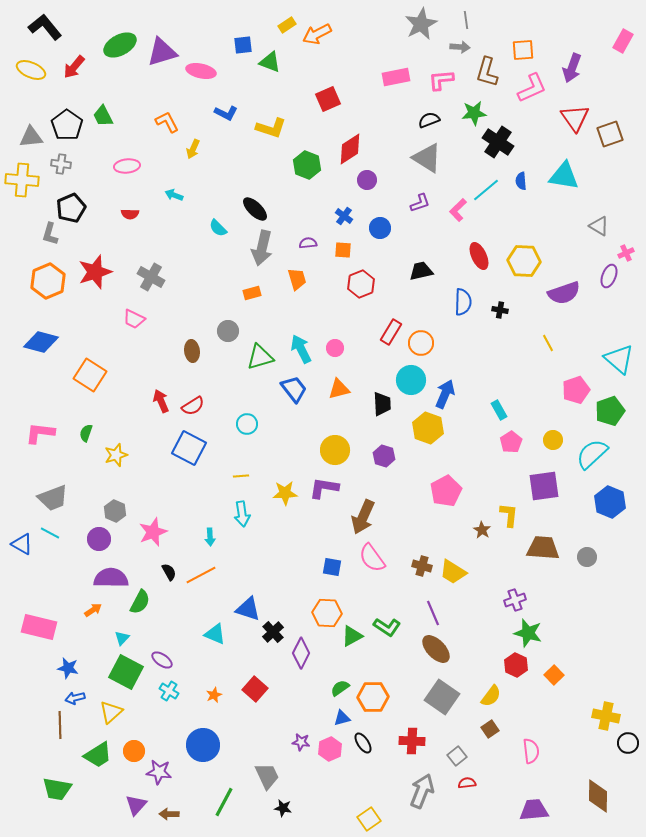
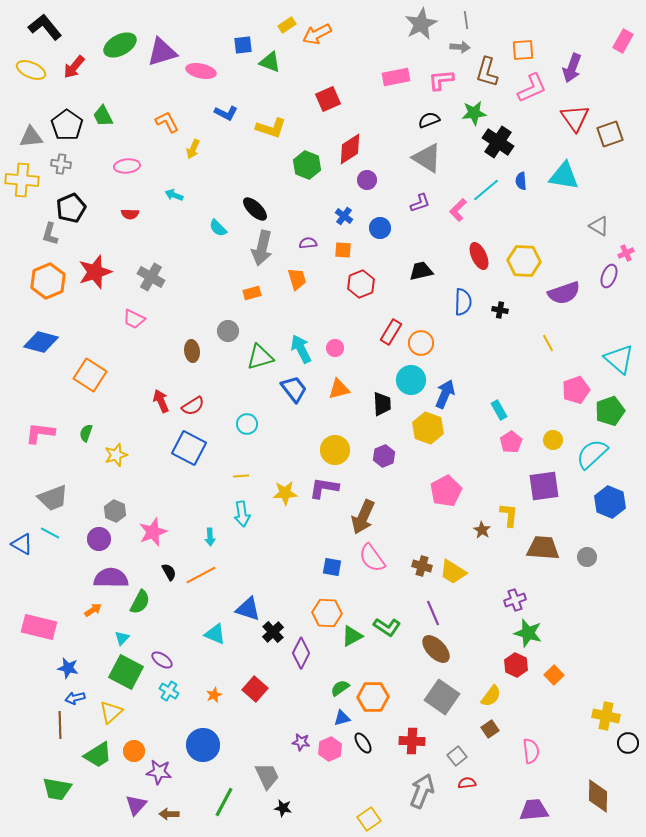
purple hexagon at (384, 456): rotated 20 degrees clockwise
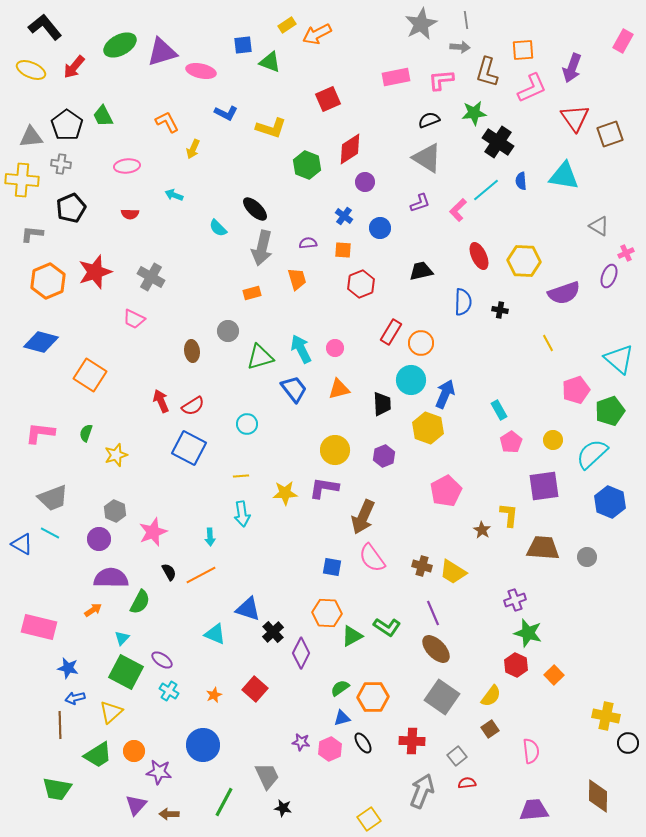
purple circle at (367, 180): moved 2 px left, 2 px down
gray L-shape at (50, 234): moved 18 px left; rotated 80 degrees clockwise
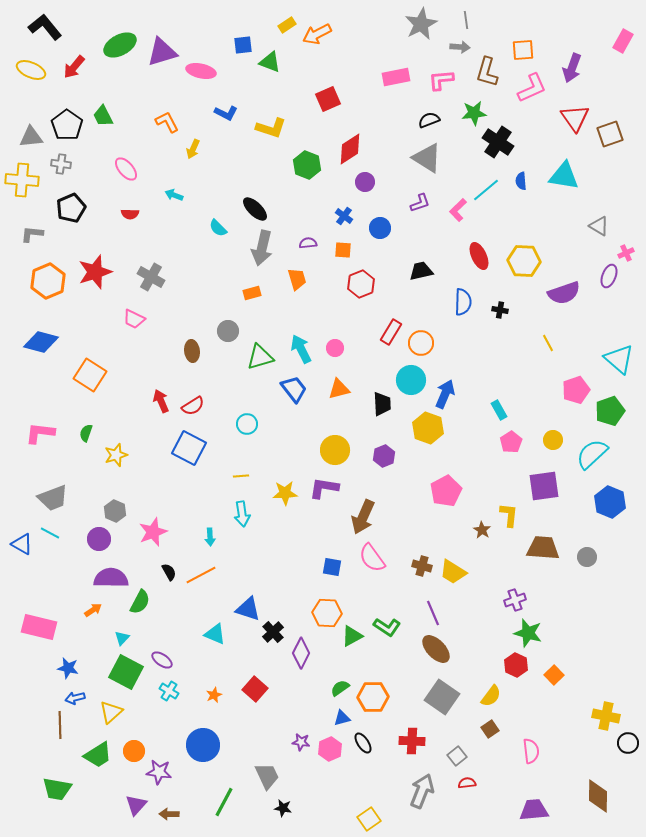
pink ellipse at (127, 166): moved 1 px left, 3 px down; rotated 55 degrees clockwise
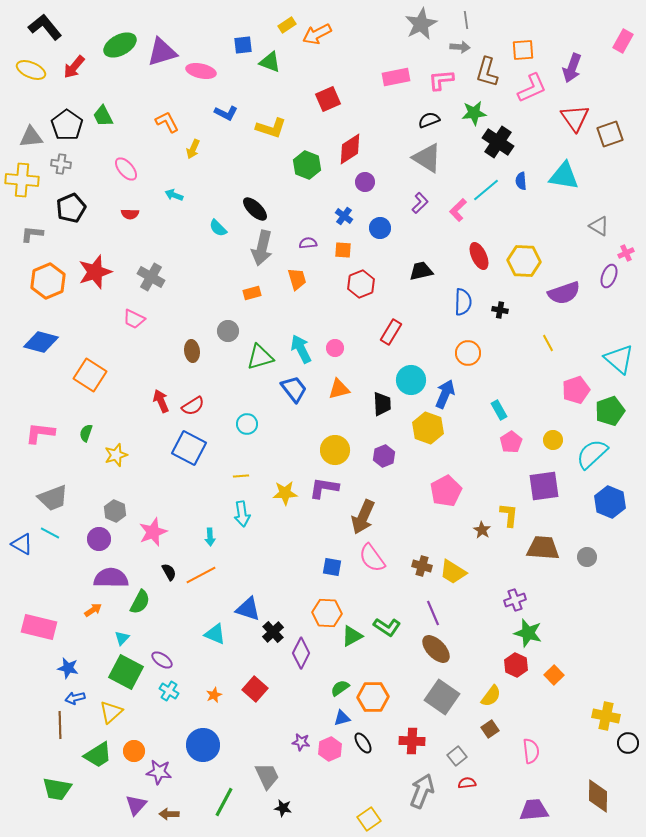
purple L-shape at (420, 203): rotated 25 degrees counterclockwise
orange circle at (421, 343): moved 47 px right, 10 px down
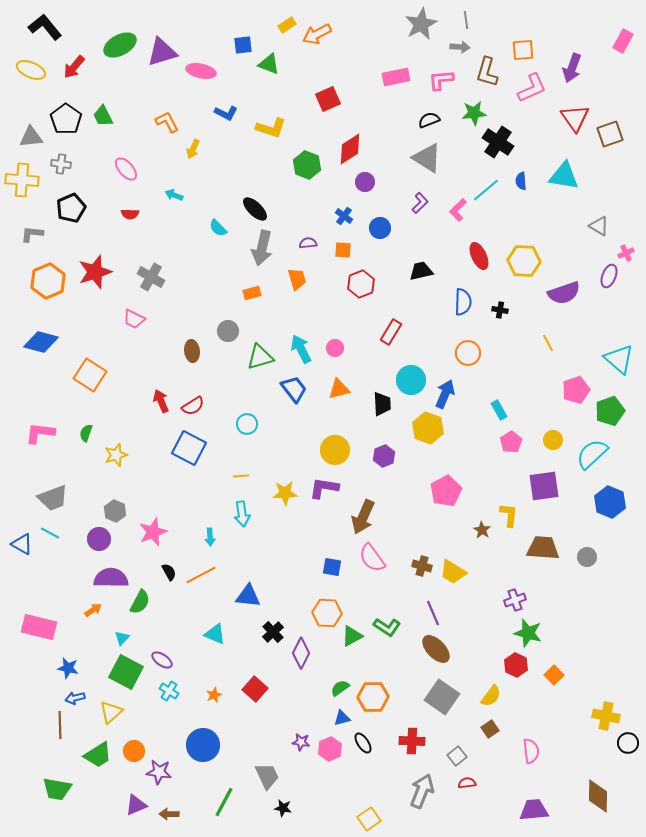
green triangle at (270, 62): moved 1 px left, 2 px down
black pentagon at (67, 125): moved 1 px left, 6 px up
blue triangle at (248, 609): moved 13 px up; rotated 12 degrees counterclockwise
purple triangle at (136, 805): rotated 25 degrees clockwise
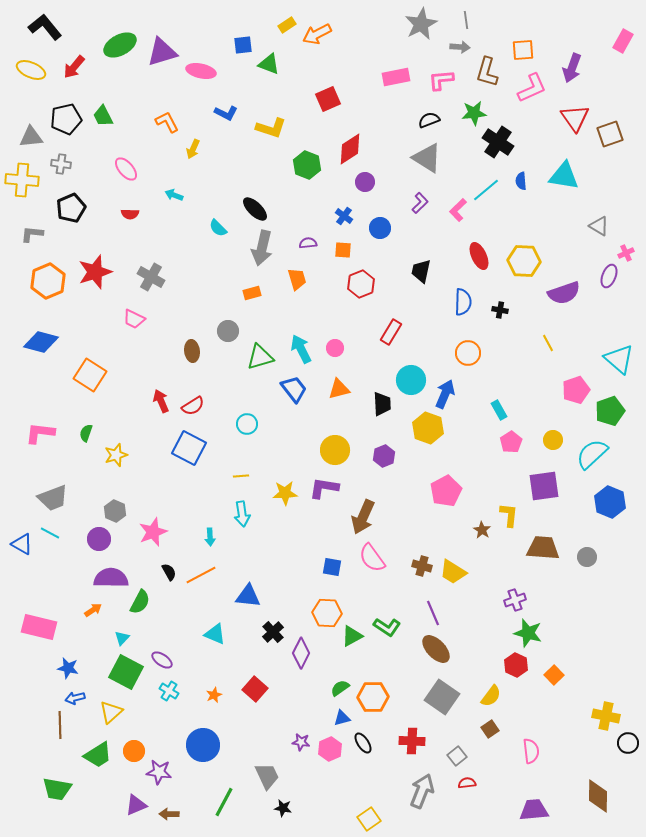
black pentagon at (66, 119): rotated 24 degrees clockwise
black trapezoid at (421, 271): rotated 65 degrees counterclockwise
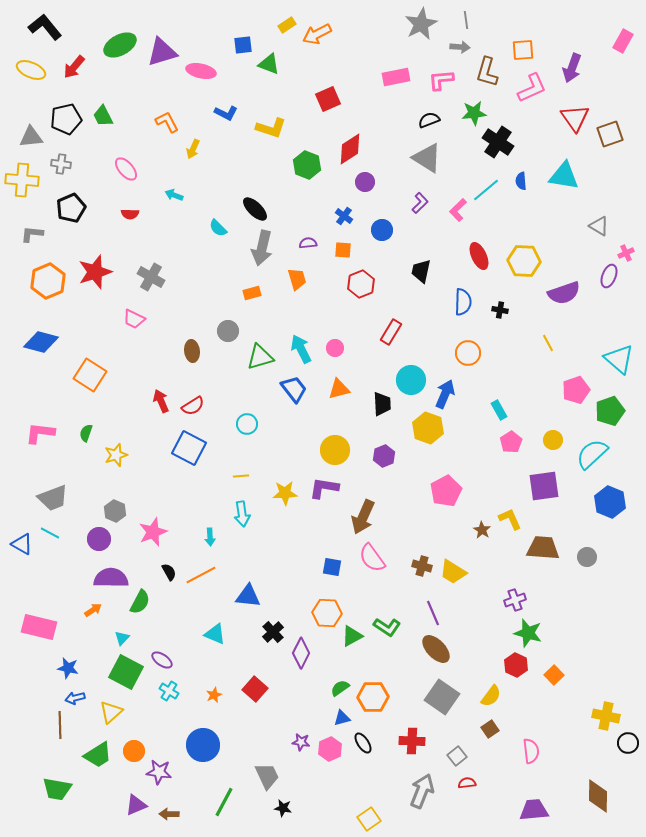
blue circle at (380, 228): moved 2 px right, 2 px down
yellow L-shape at (509, 515): moved 1 px right, 4 px down; rotated 30 degrees counterclockwise
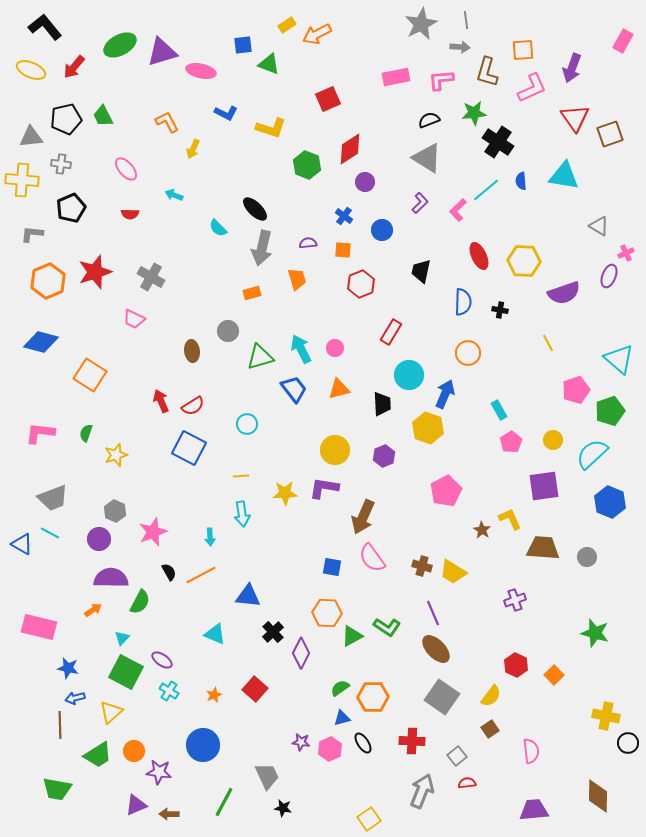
cyan circle at (411, 380): moved 2 px left, 5 px up
green star at (528, 633): moved 67 px right
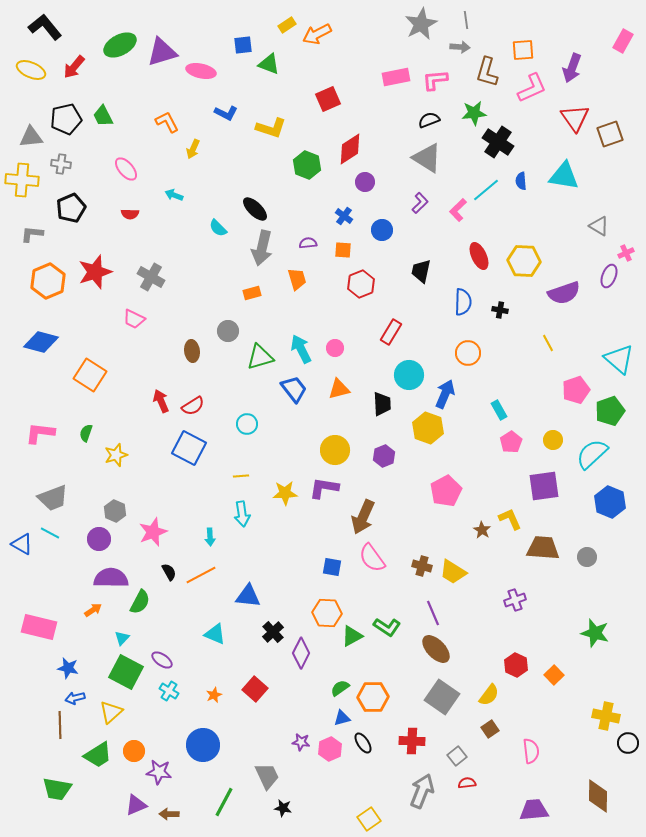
pink L-shape at (441, 80): moved 6 px left
yellow semicircle at (491, 696): moved 2 px left, 1 px up
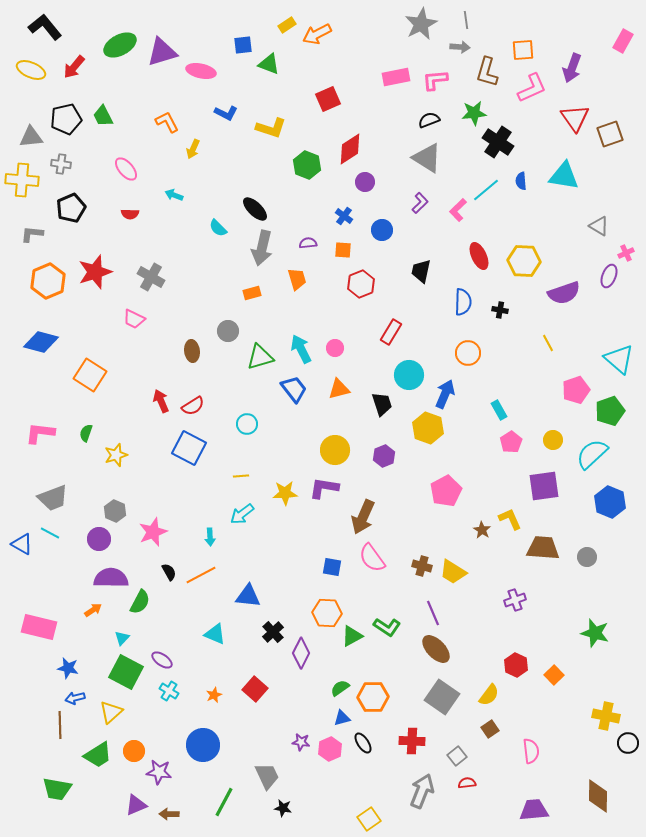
black trapezoid at (382, 404): rotated 15 degrees counterclockwise
cyan arrow at (242, 514): rotated 60 degrees clockwise
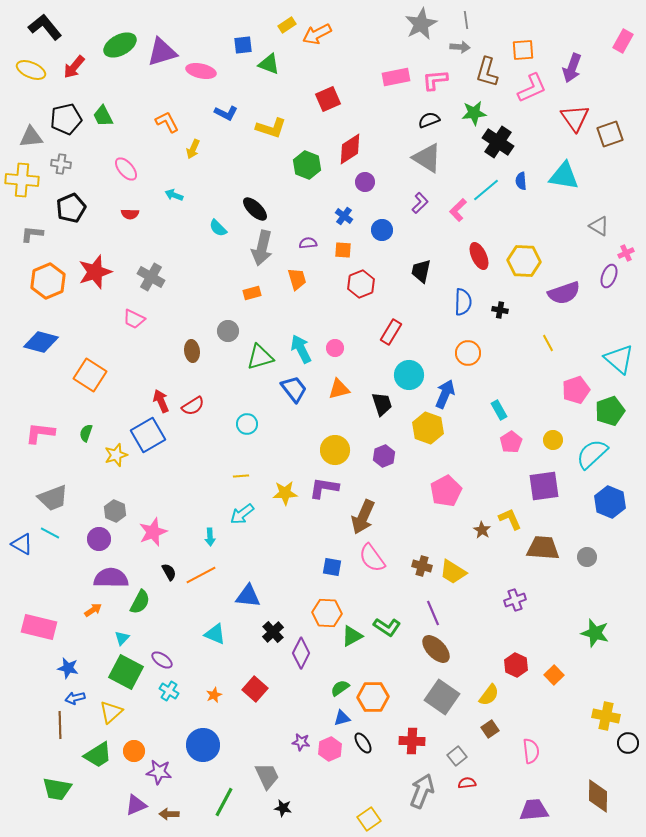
blue square at (189, 448): moved 41 px left, 13 px up; rotated 32 degrees clockwise
